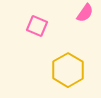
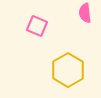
pink semicircle: rotated 138 degrees clockwise
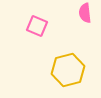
yellow hexagon: rotated 16 degrees clockwise
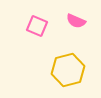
pink semicircle: moved 9 px left, 8 px down; rotated 60 degrees counterclockwise
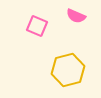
pink semicircle: moved 5 px up
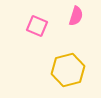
pink semicircle: rotated 96 degrees counterclockwise
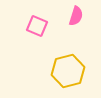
yellow hexagon: moved 1 px down
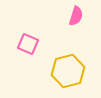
pink square: moved 9 px left, 18 px down
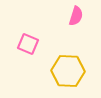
yellow hexagon: rotated 16 degrees clockwise
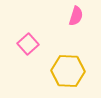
pink square: rotated 25 degrees clockwise
